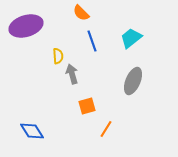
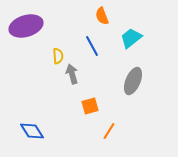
orange semicircle: moved 21 px right, 3 px down; rotated 24 degrees clockwise
blue line: moved 5 px down; rotated 10 degrees counterclockwise
orange square: moved 3 px right
orange line: moved 3 px right, 2 px down
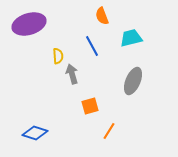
purple ellipse: moved 3 px right, 2 px up
cyan trapezoid: rotated 25 degrees clockwise
blue diamond: moved 3 px right, 2 px down; rotated 40 degrees counterclockwise
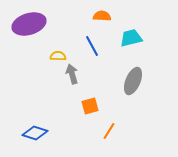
orange semicircle: rotated 114 degrees clockwise
yellow semicircle: rotated 84 degrees counterclockwise
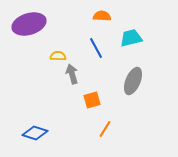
blue line: moved 4 px right, 2 px down
orange square: moved 2 px right, 6 px up
orange line: moved 4 px left, 2 px up
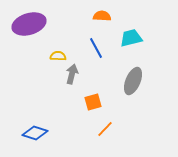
gray arrow: rotated 30 degrees clockwise
orange square: moved 1 px right, 2 px down
orange line: rotated 12 degrees clockwise
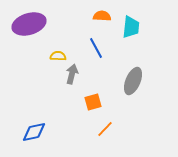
cyan trapezoid: moved 11 px up; rotated 110 degrees clockwise
blue diamond: moved 1 px left, 1 px up; rotated 30 degrees counterclockwise
